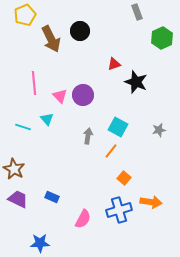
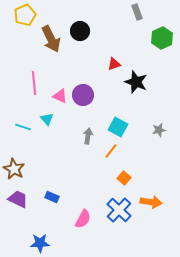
pink triangle: rotated 21 degrees counterclockwise
blue cross: rotated 30 degrees counterclockwise
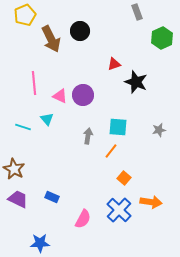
cyan square: rotated 24 degrees counterclockwise
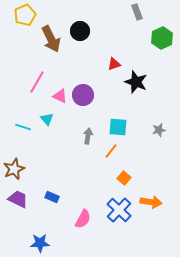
pink line: moved 3 px right, 1 px up; rotated 35 degrees clockwise
brown star: rotated 20 degrees clockwise
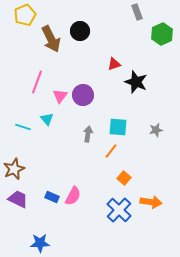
green hexagon: moved 4 px up
pink line: rotated 10 degrees counterclockwise
pink triangle: rotated 42 degrees clockwise
gray star: moved 3 px left
gray arrow: moved 2 px up
pink semicircle: moved 10 px left, 23 px up
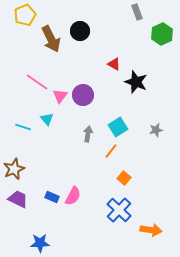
red triangle: rotated 48 degrees clockwise
pink line: rotated 75 degrees counterclockwise
cyan square: rotated 36 degrees counterclockwise
orange arrow: moved 28 px down
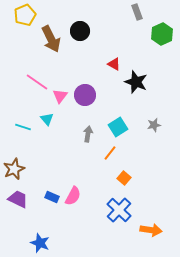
purple circle: moved 2 px right
gray star: moved 2 px left, 5 px up
orange line: moved 1 px left, 2 px down
blue star: rotated 24 degrees clockwise
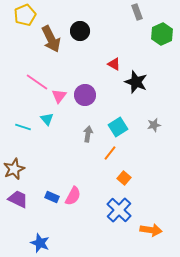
pink triangle: moved 1 px left
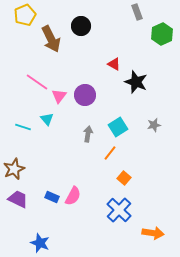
black circle: moved 1 px right, 5 px up
orange arrow: moved 2 px right, 3 px down
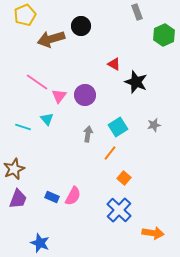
green hexagon: moved 2 px right, 1 px down
brown arrow: rotated 100 degrees clockwise
purple trapezoid: rotated 85 degrees clockwise
